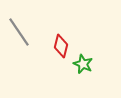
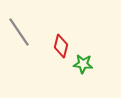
green star: rotated 18 degrees counterclockwise
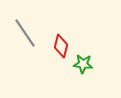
gray line: moved 6 px right, 1 px down
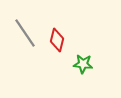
red diamond: moved 4 px left, 6 px up
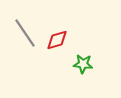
red diamond: rotated 60 degrees clockwise
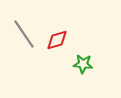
gray line: moved 1 px left, 1 px down
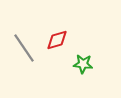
gray line: moved 14 px down
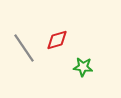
green star: moved 3 px down
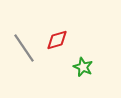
green star: rotated 18 degrees clockwise
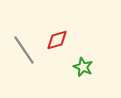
gray line: moved 2 px down
